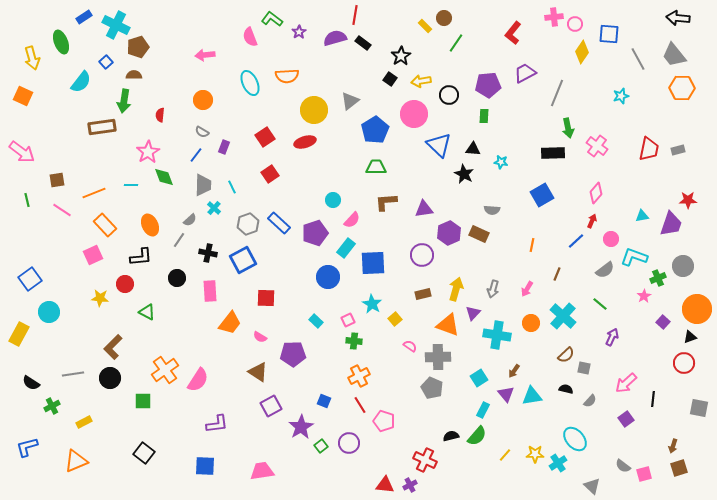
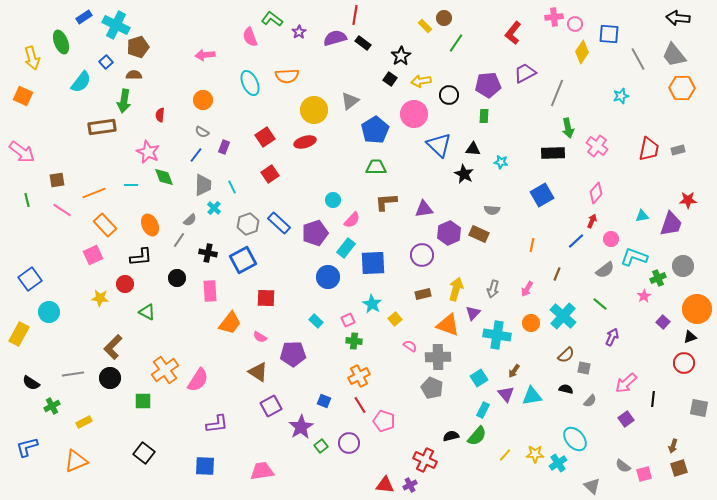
pink star at (148, 152): rotated 15 degrees counterclockwise
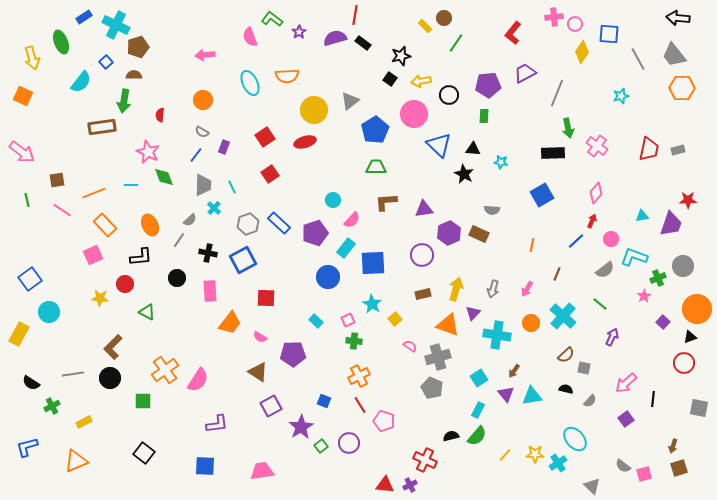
black star at (401, 56): rotated 18 degrees clockwise
gray cross at (438, 357): rotated 15 degrees counterclockwise
cyan rectangle at (483, 410): moved 5 px left
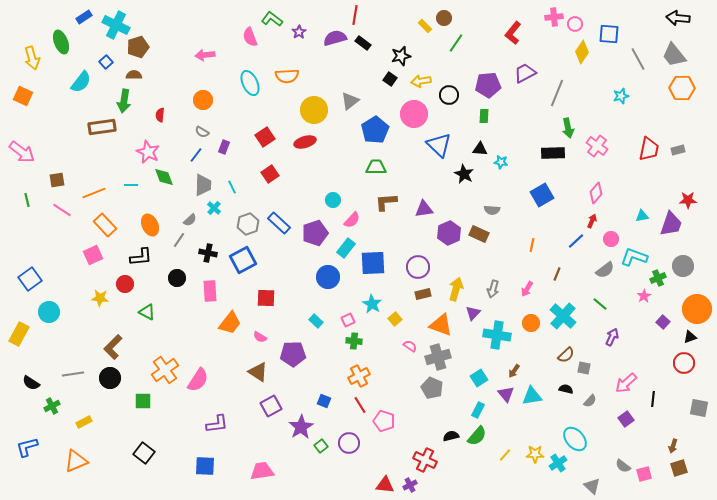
black triangle at (473, 149): moved 7 px right
purple circle at (422, 255): moved 4 px left, 12 px down
orange triangle at (448, 325): moved 7 px left
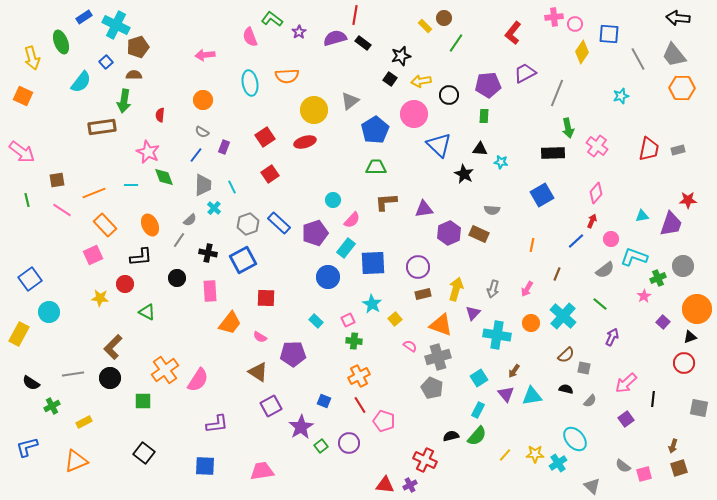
cyan ellipse at (250, 83): rotated 15 degrees clockwise
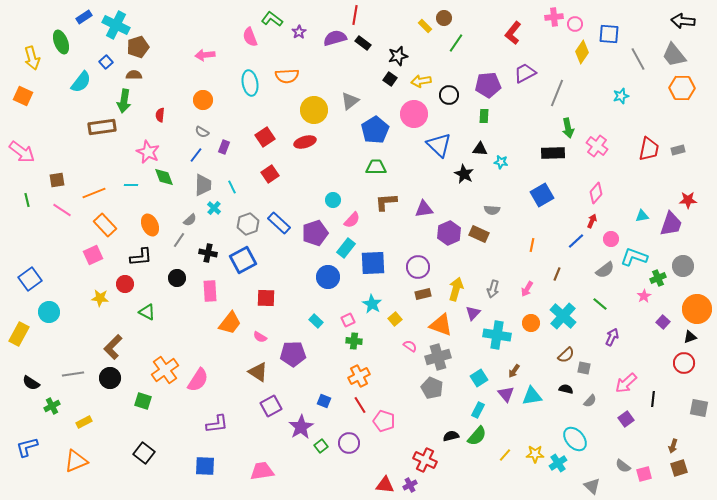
black arrow at (678, 18): moved 5 px right, 3 px down
black star at (401, 56): moved 3 px left
green square at (143, 401): rotated 18 degrees clockwise
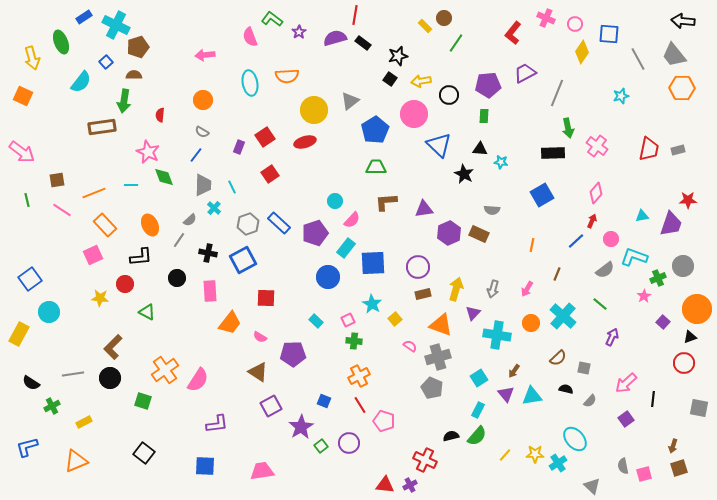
pink cross at (554, 17): moved 8 px left, 1 px down; rotated 30 degrees clockwise
purple rectangle at (224, 147): moved 15 px right
cyan circle at (333, 200): moved 2 px right, 1 px down
brown semicircle at (566, 355): moved 8 px left, 3 px down
gray semicircle at (623, 466): rotated 42 degrees clockwise
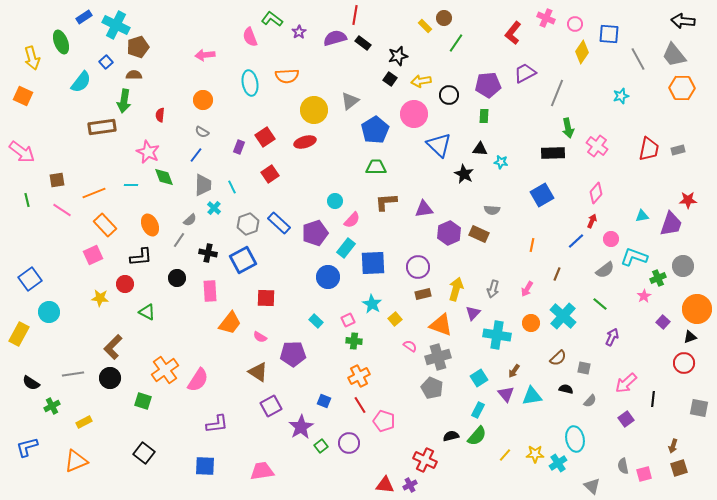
cyan ellipse at (575, 439): rotated 30 degrees clockwise
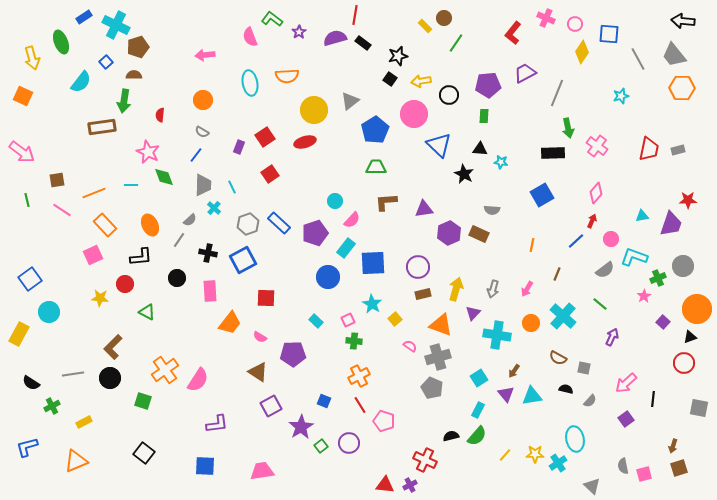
brown semicircle at (558, 358): rotated 72 degrees clockwise
